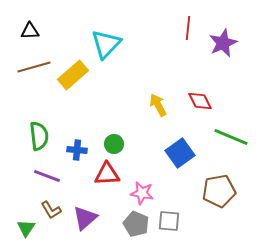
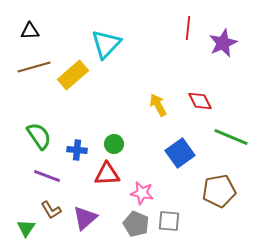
green semicircle: rotated 28 degrees counterclockwise
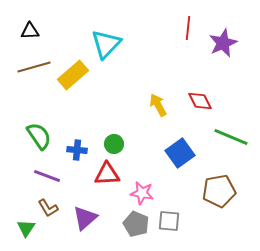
brown L-shape: moved 3 px left, 2 px up
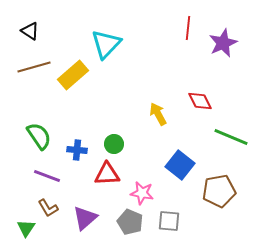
black triangle: rotated 36 degrees clockwise
yellow arrow: moved 9 px down
blue square: moved 12 px down; rotated 16 degrees counterclockwise
gray pentagon: moved 6 px left, 2 px up
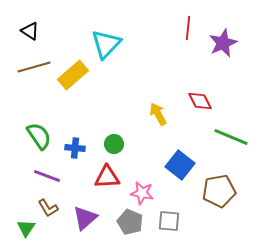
blue cross: moved 2 px left, 2 px up
red triangle: moved 3 px down
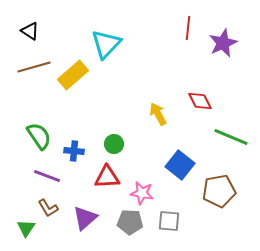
blue cross: moved 1 px left, 3 px down
gray pentagon: rotated 20 degrees counterclockwise
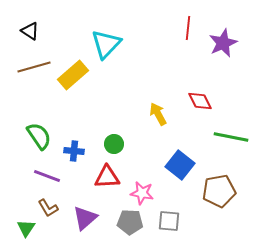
green line: rotated 12 degrees counterclockwise
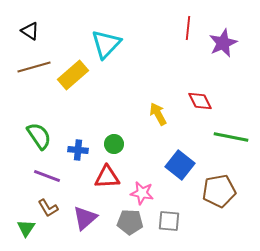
blue cross: moved 4 px right, 1 px up
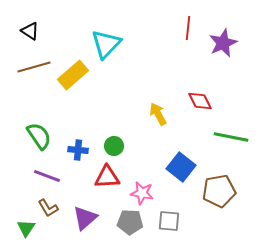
green circle: moved 2 px down
blue square: moved 1 px right, 2 px down
